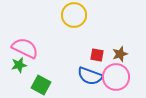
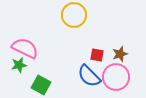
blue semicircle: moved 1 px left; rotated 25 degrees clockwise
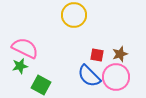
green star: moved 1 px right, 1 px down
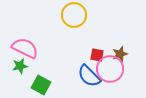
pink circle: moved 6 px left, 8 px up
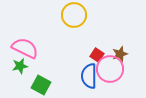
red square: rotated 24 degrees clockwise
blue semicircle: rotated 45 degrees clockwise
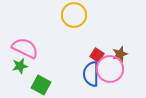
blue semicircle: moved 2 px right, 2 px up
